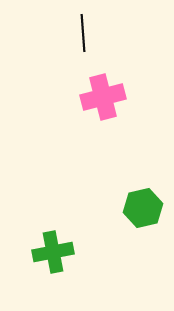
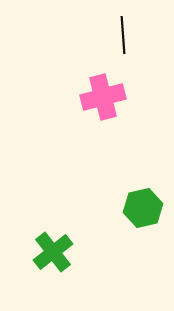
black line: moved 40 px right, 2 px down
green cross: rotated 27 degrees counterclockwise
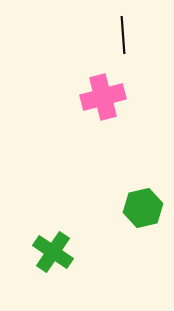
green cross: rotated 18 degrees counterclockwise
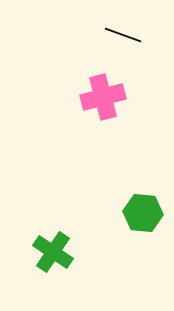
black line: rotated 66 degrees counterclockwise
green hexagon: moved 5 px down; rotated 18 degrees clockwise
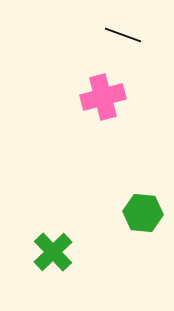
green cross: rotated 12 degrees clockwise
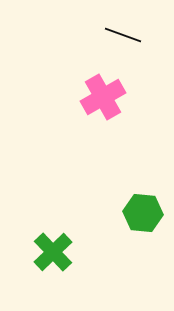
pink cross: rotated 15 degrees counterclockwise
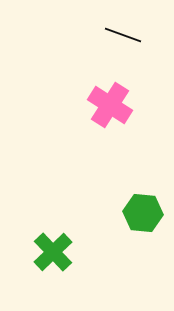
pink cross: moved 7 px right, 8 px down; rotated 27 degrees counterclockwise
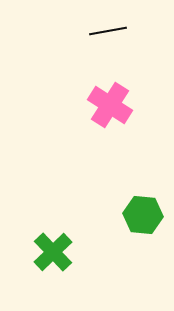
black line: moved 15 px left, 4 px up; rotated 30 degrees counterclockwise
green hexagon: moved 2 px down
